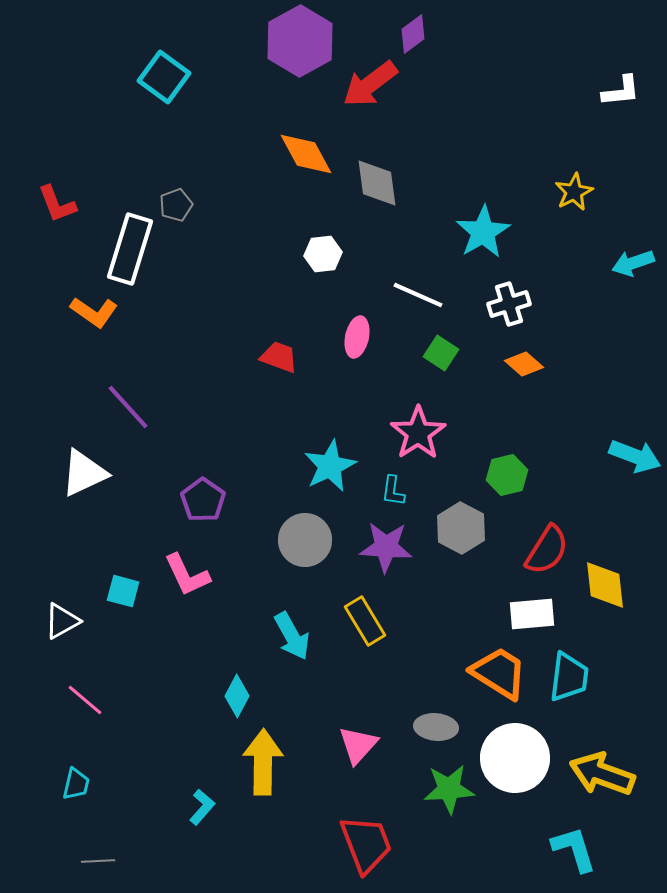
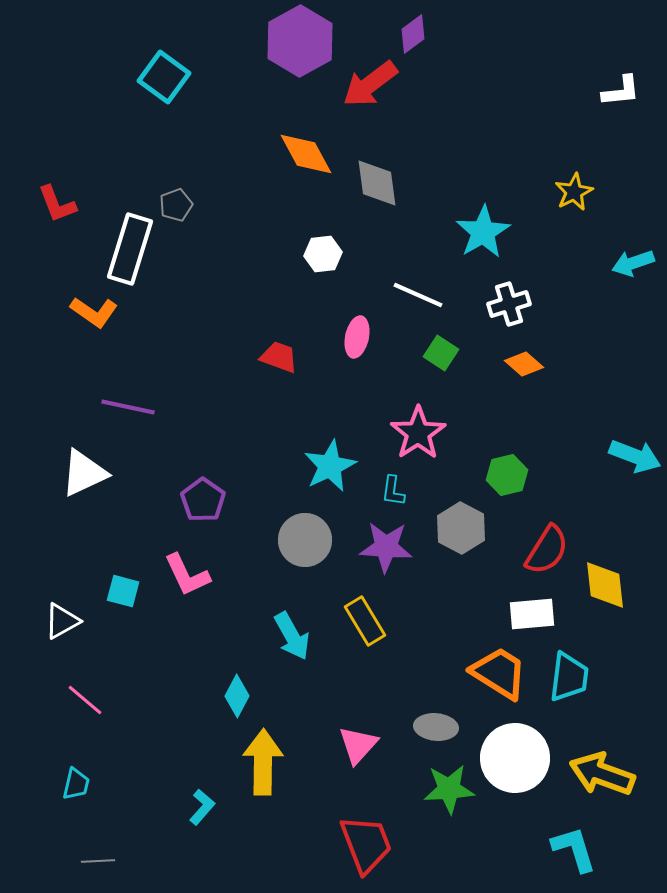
purple line at (128, 407): rotated 36 degrees counterclockwise
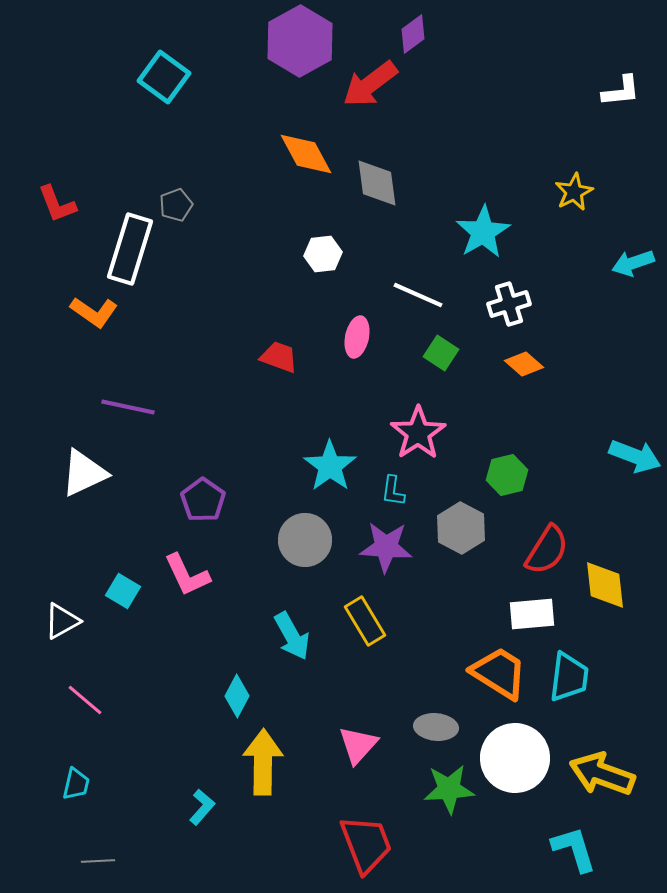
cyan star at (330, 466): rotated 10 degrees counterclockwise
cyan square at (123, 591): rotated 16 degrees clockwise
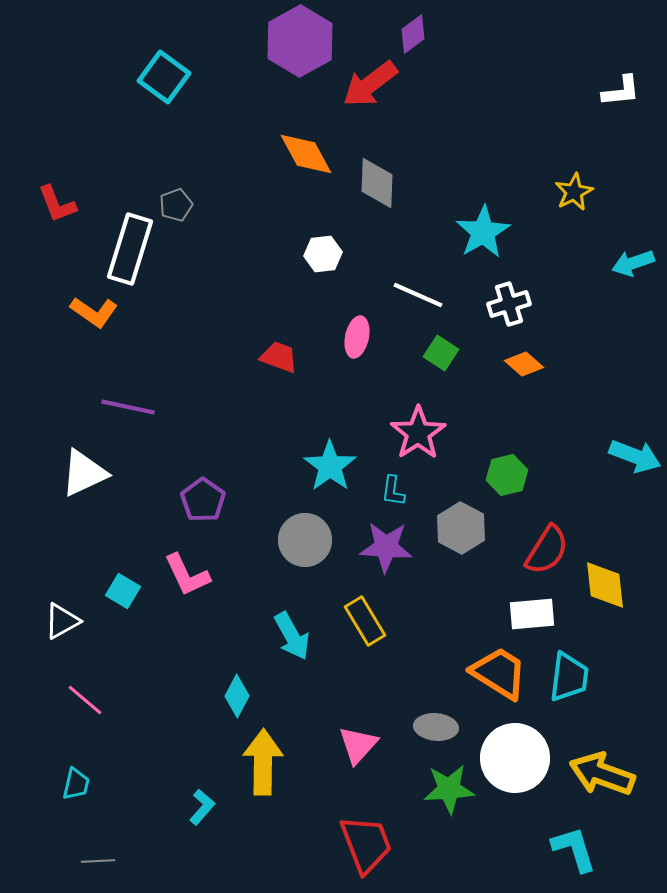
gray diamond at (377, 183): rotated 10 degrees clockwise
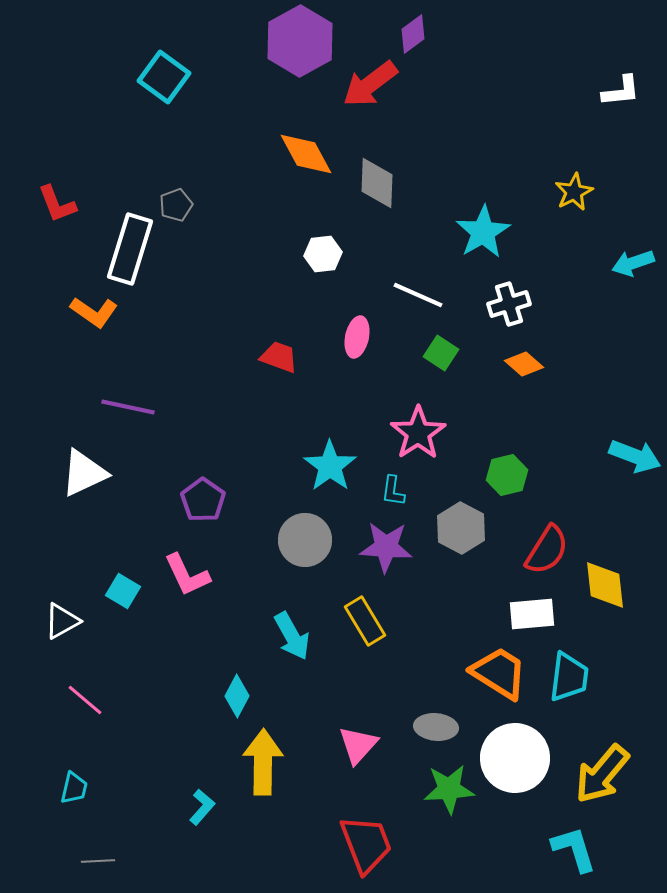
yellow arrow at (602, 774): rotated 70 degrees counterclockwise
cyan trapezoid at (76, 784): moved 2 px left, 4 px down
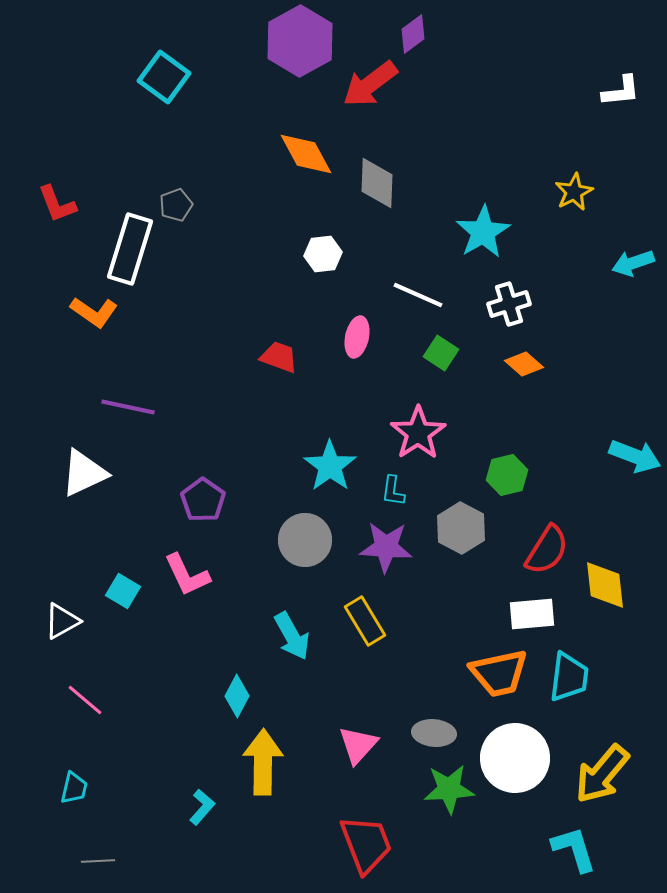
orange trapezoid at (499, 673): rotated 136 degrees clockwise
gray ellipse at (436, 727): moved 2 px left, 6 px down
